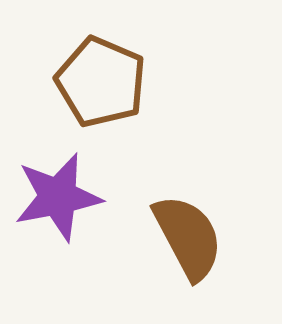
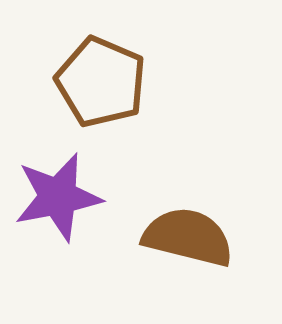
brown semicircle: rotated 48 degrees counterclockwise
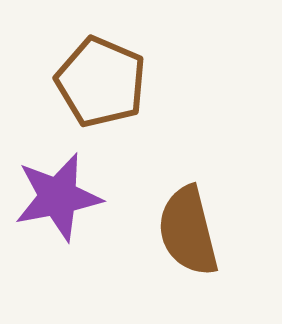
brown semicircle: moved 6 px up; rotated 118 degrees counterclockwise
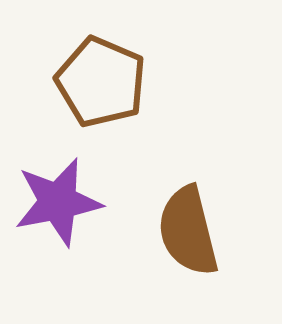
purple star: moved 5 px down
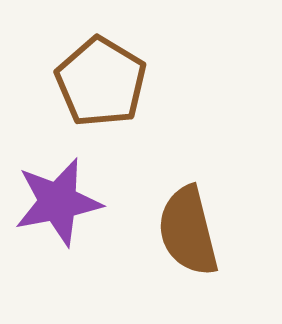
brown pentagon: rotated 8 degrees clockwise
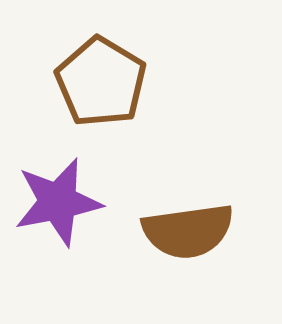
brown semicircle: rotated 84 degrees counterclockwise
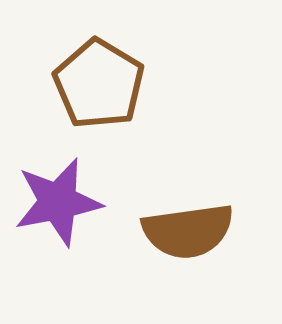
brown pentagon: moved 2 px left, 2 px down
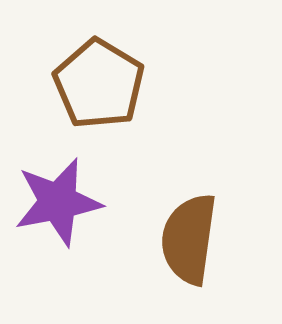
brown semicircle: moved 1 px right, 8 px down; rotated 106 degrees clockwise
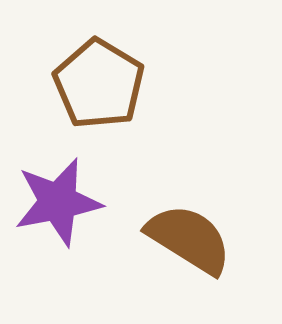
brown semicircle: rotated 114 degrees clockwise
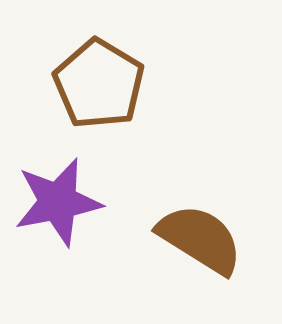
brown semicircle: moved 11 px right
